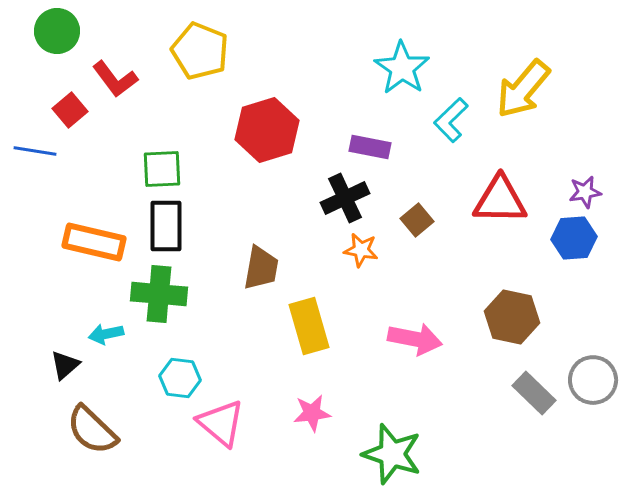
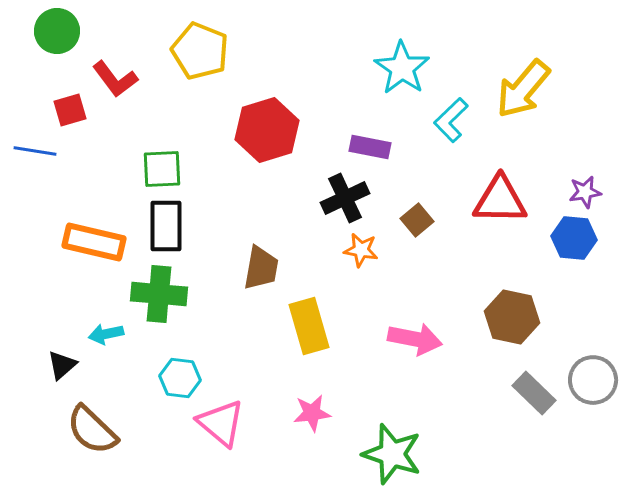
red square: rotated 24 degrees clockwise
blue hexagon: rotated 9 degrees clockwise
black triangle: moved 3 px left
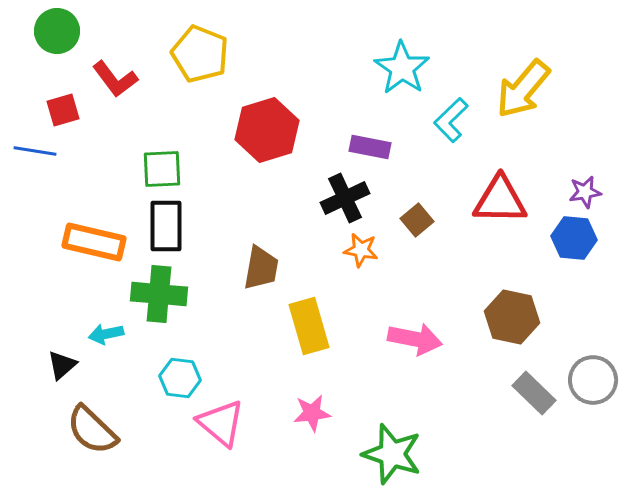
yellow pentagon: moved 3 px down
red square: moved 7 px left
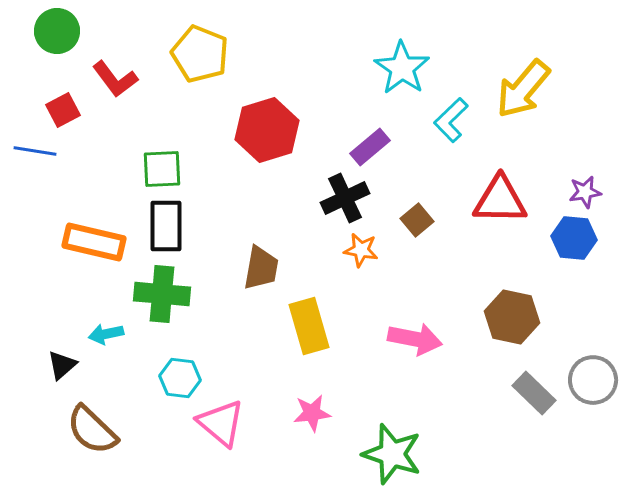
red square: rotated 12 degrees counterclockwise
purple rectangle: rotated 51 degrees counterclockwise
green cross: moved 3 px right
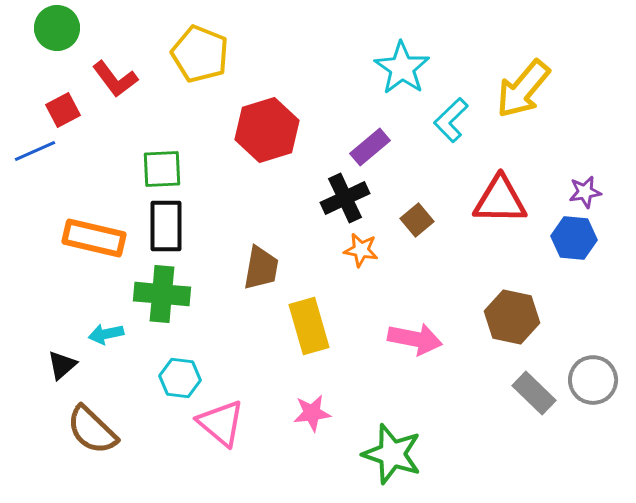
green circle: moved 3 px up
blue line: rotated 33 degrees counterclockwise
orange rectangle: moved 4 px up
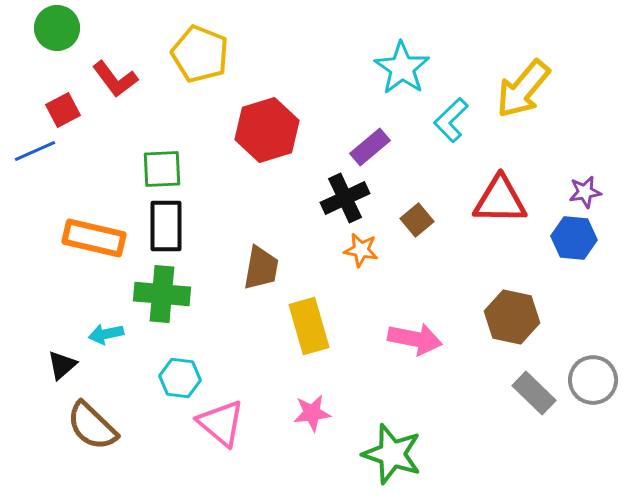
brown semicircle: moved 4 px up
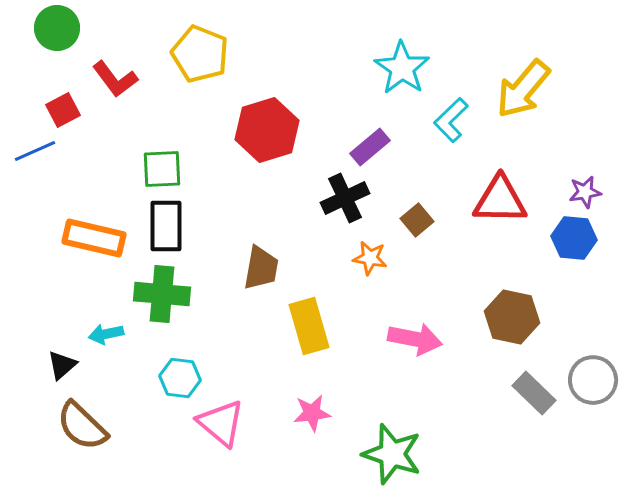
orange star: moved 9 px right, 8 px down
brown semicircle: moved 10 px left
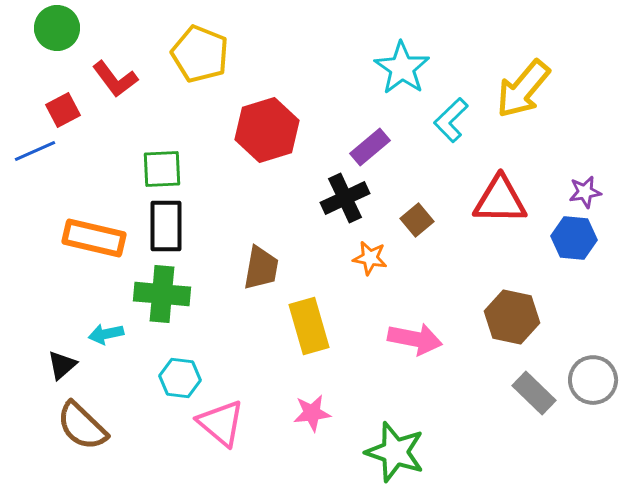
green star: moved 3 px right, 2 px up
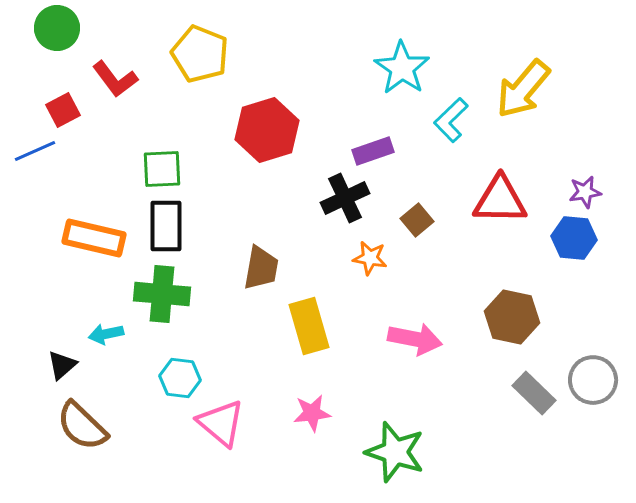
purple rectangle: moved 3 px right, 4 px down; rotated 21 degrees clockwise
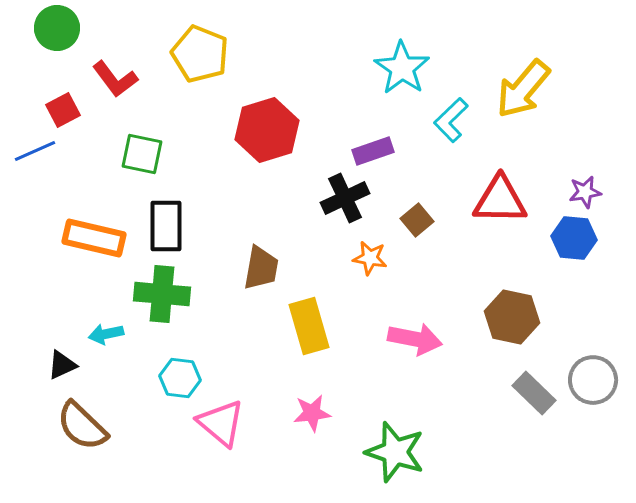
green square: moved 20 px left, 15 px up; rotated 15 degrees clockwise
black triangle: rotated 16 degrees clockwise
